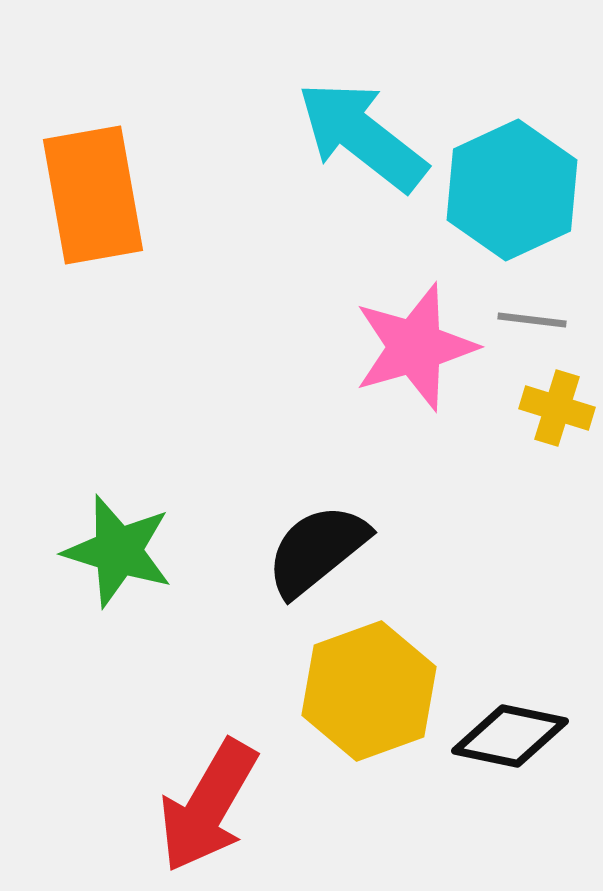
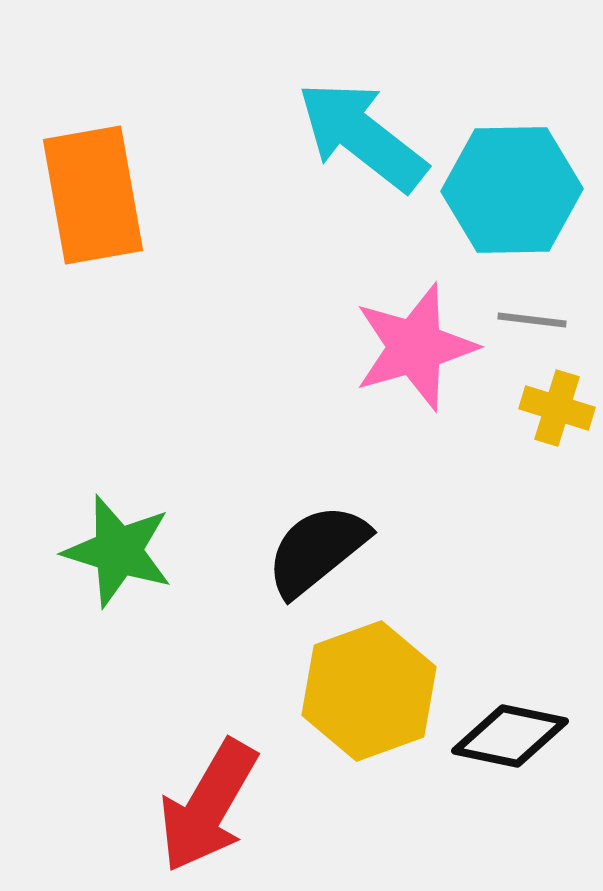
cyan hexagon: rotated 24 degrees clockwise
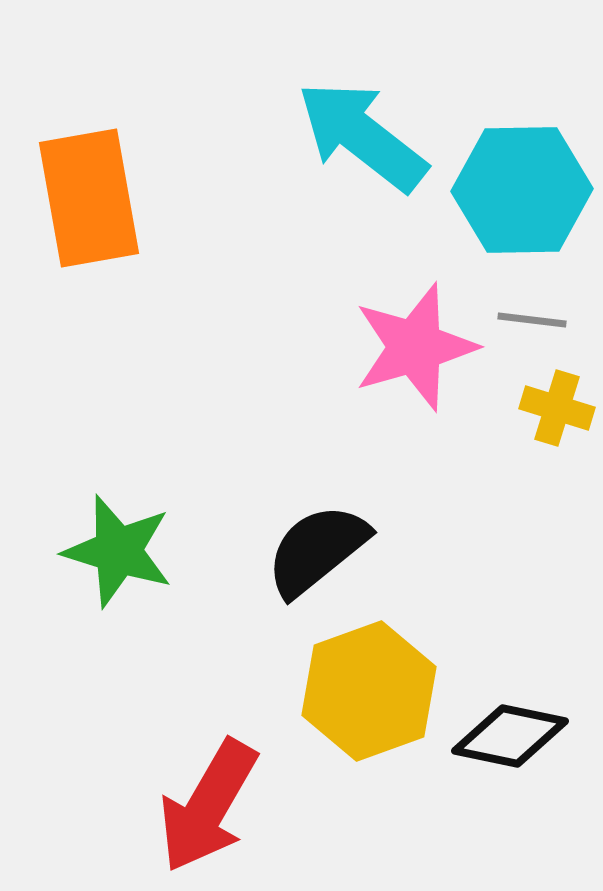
cyan hexagon: moved 10 px right
orange rectangle: moved 4 px left, 3 px down
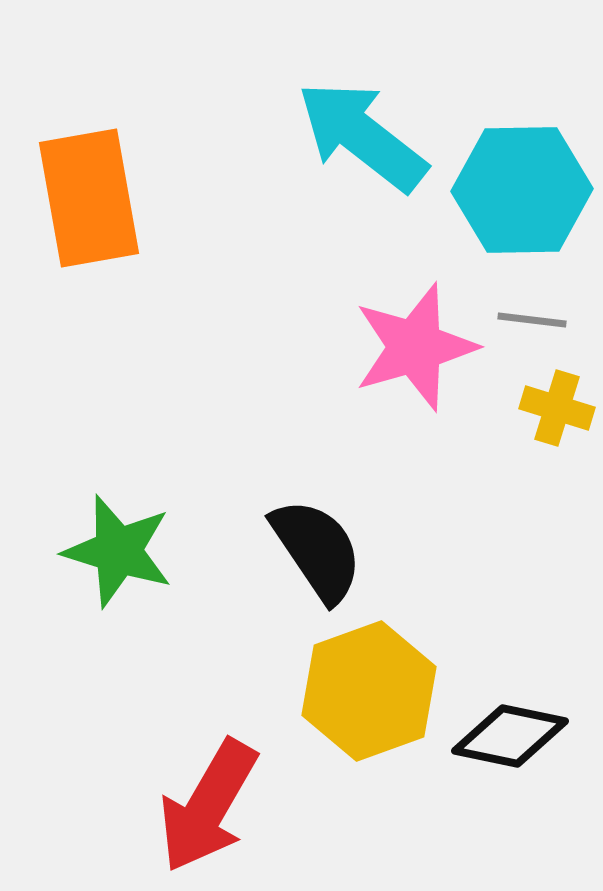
black semicircle: rotated 95 degrees clockwise
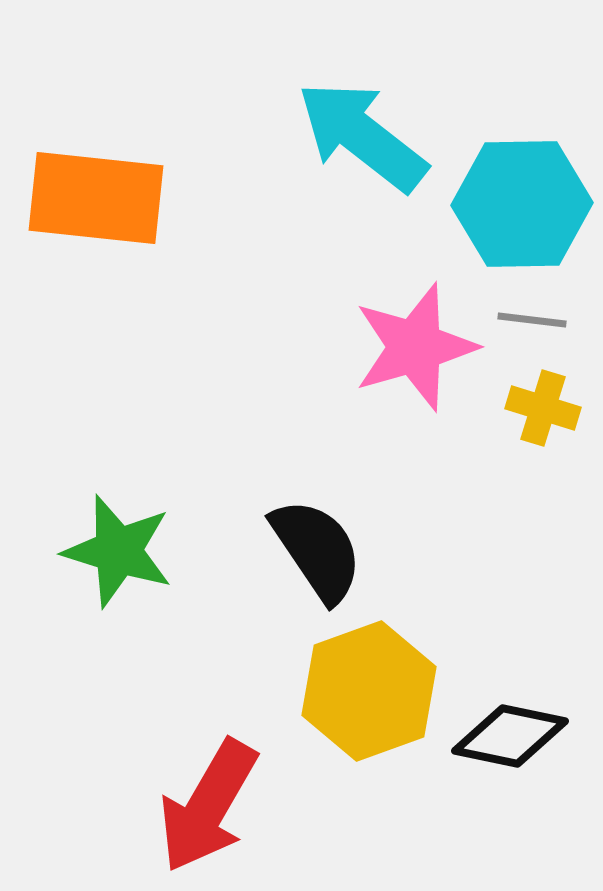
cyan hexagon: moved 14 px down
orange rectangle: moved 7 px right; rotated 74 degrees counterclockwise
yellow cross: moved 14 px left
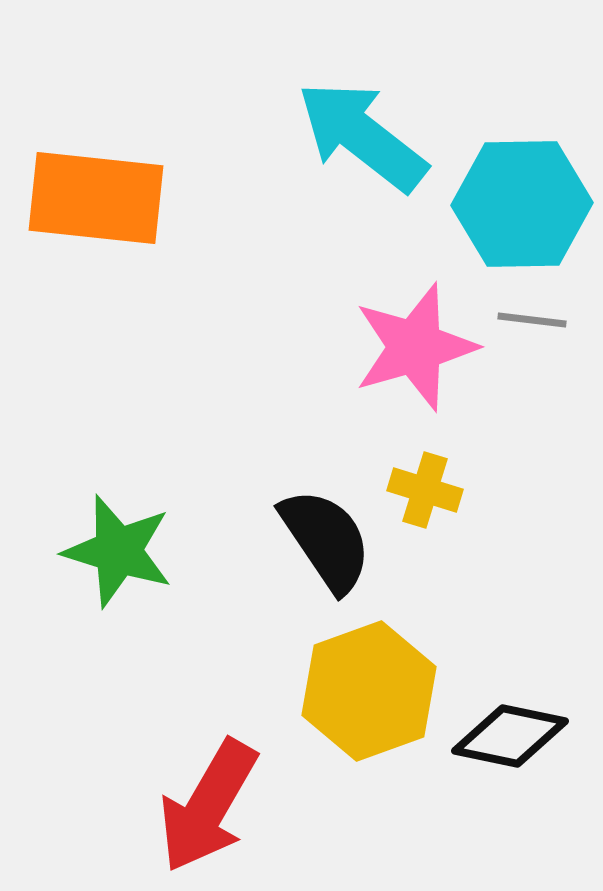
yellow cross: moved 118 px left, 82 px down
black semicircle: moved 9 px right, 10 px up
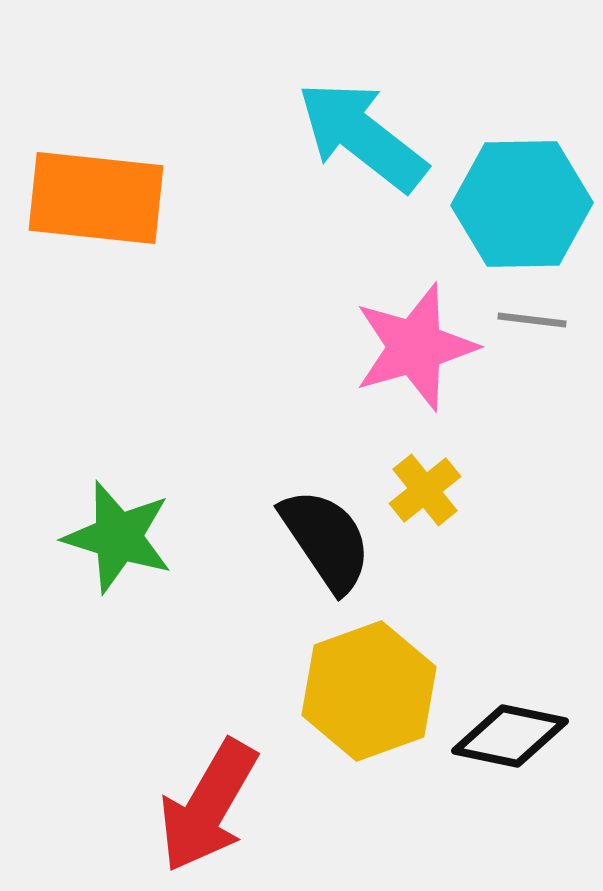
yellow cross: rotated 34 degrees clockwise
green star: moved 14 px up
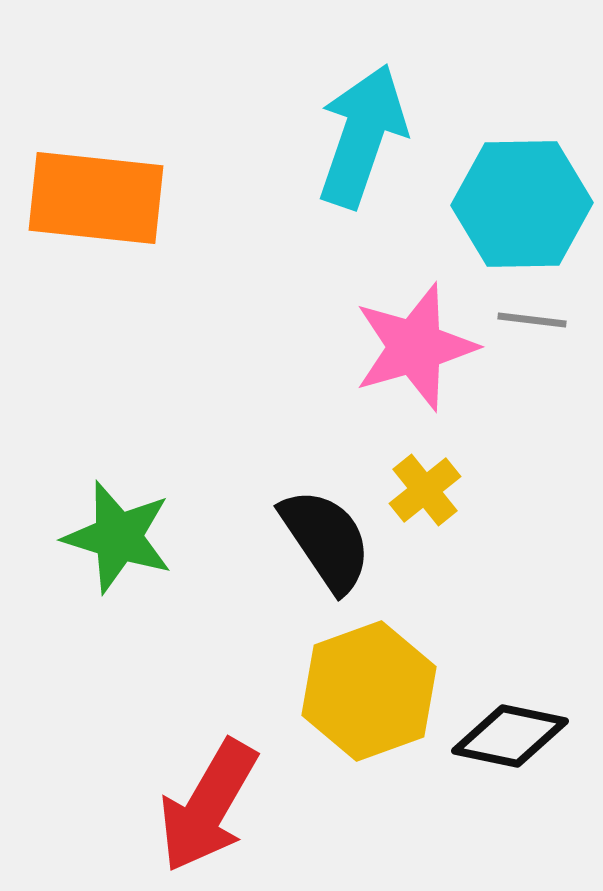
cyan arrow: rotated 71 degrees clockwise
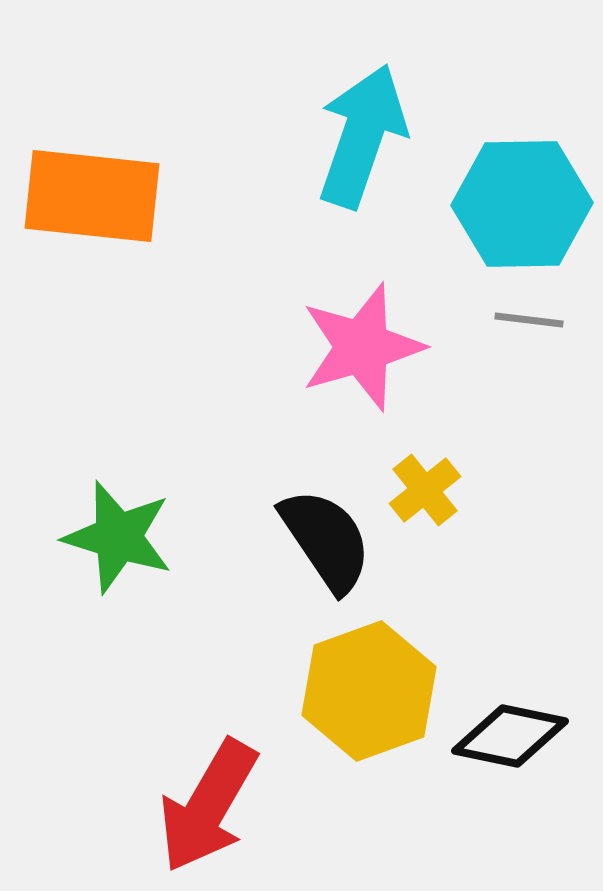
orange rectangle: moved 4 px left, 2 px up
gray line: moved 3 px left
pink star: moved 53 px left
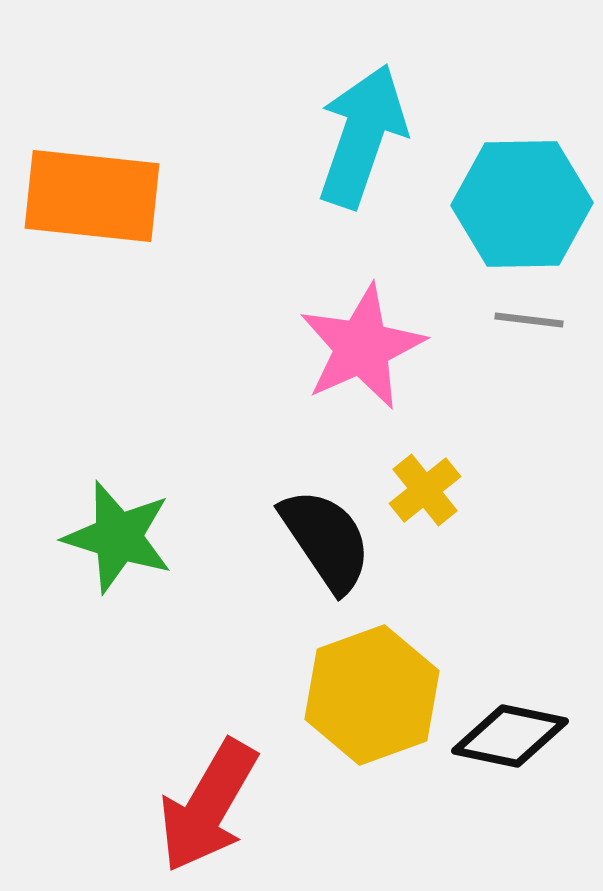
pink star: rotated 8 degrees counterclockwise
yellow hexagon: moved 3 px right, 4 px down
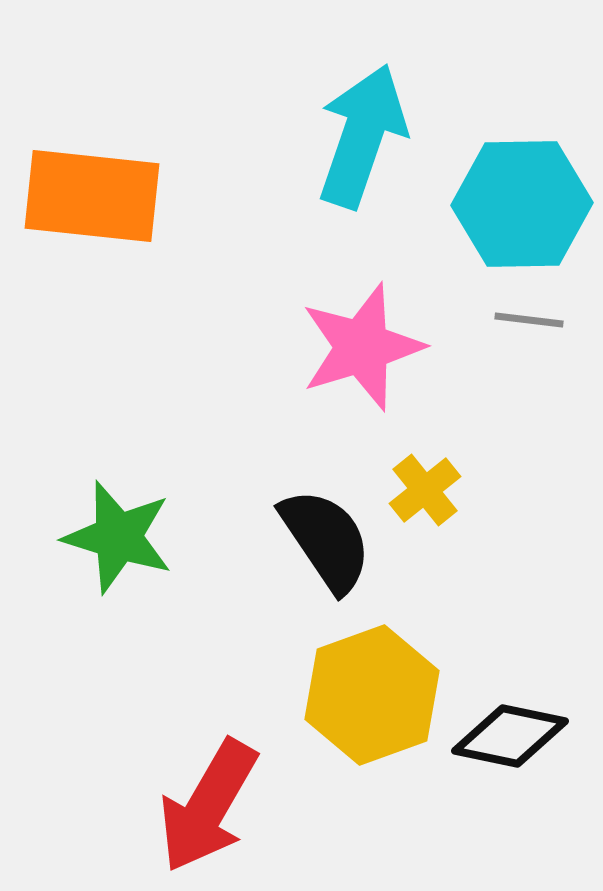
pink star: rotated 7 degrees clockwise
